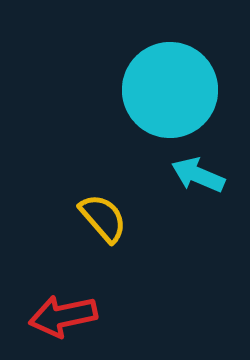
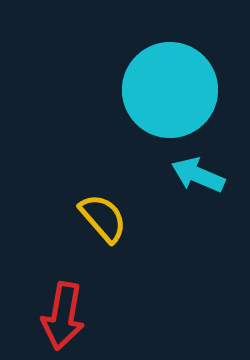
red arrow: rotated 68 degrees counterclockwise
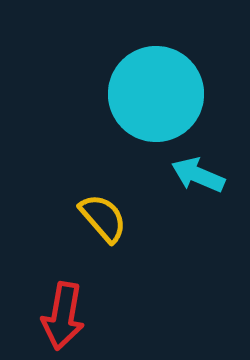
cyan circle: moved 14 px left, 4 px down
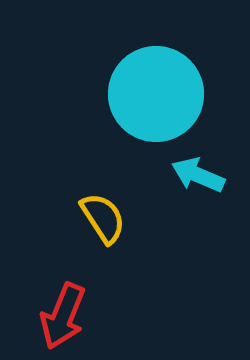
yellow semicircle: rotated 8 degrees clockwise
red arrow: rotated 12 degrees clockwise
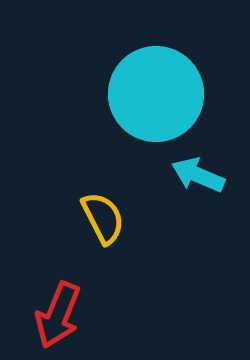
yellow semicircle: rotated 6 degrees clockwise
red arrow: moved 5 px left, 1 px up
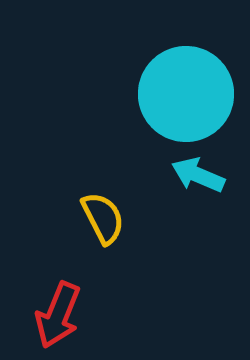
cyan circle: moved 30 px right
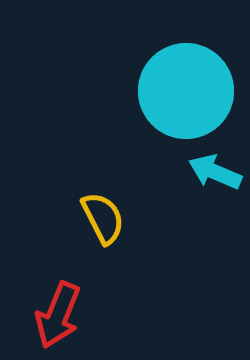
cyan circle: moved 3 px up
cyan arrow: moved 17 px right, 3 px up
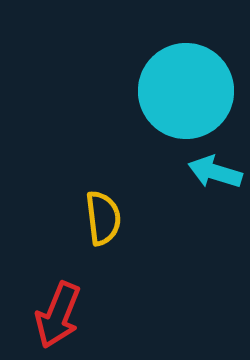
cyan arrow: rotated 6 degrees counterclockwise
yellow semicircle: rotated 20 degrees clockwise
